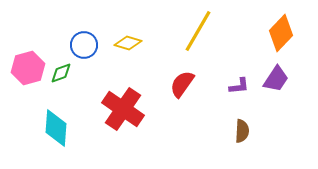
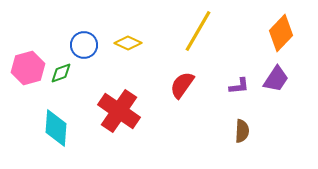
yellow diamond: rotated 8 degrees clockwise
red semicircle: moved 1 px down
red cross: moved 4 px left, 2 px down
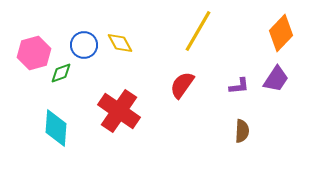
yellow diamond: moved 8 px left; rotated 36 degrees clockwise
pink hexagon: moved 6 px right, 15 px up
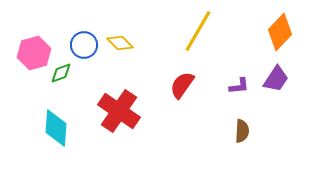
orange diamond: moved 1 px left, 1 px up
yellow diamond: rotated 16 degrees counterclockwise
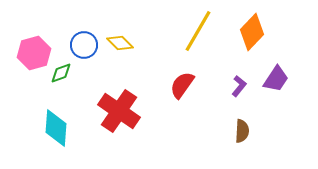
orange diamond: moved 28 px left
purple L-shape: rotated 45 degrees counterclockwise
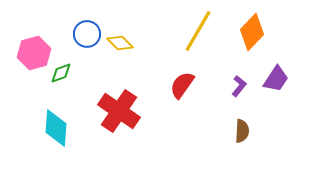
blue circle: moved 3 px right, 11 px up
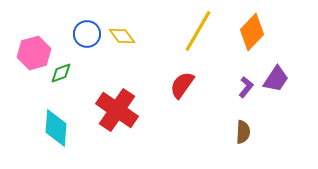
yellow diamond: moved 2 px right, 7 px up; rotated 8 degrees clockwise
purple L-shape: moved 7 px right, 1 px down
red cross: moved 2 px left, 1 px up
brown semicircle: moved 1 px right, 1 px down
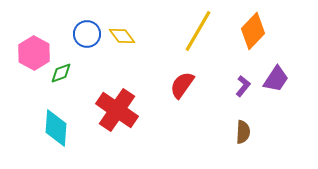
orange diamond: moved 1 px right, 1 px up
pink hexagon: rotated 16 degrees counterclockwise
purple L-shape: moved 3 px left, 1 px up
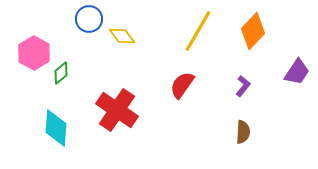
blue circle: moved 2 px right, 15 px up
green diamond: rotated 20 degrees counterclockwise
purple trapezoid: moved 21 px right, 7 px up
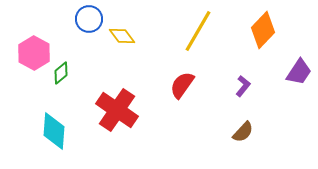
orange diamond: moved 10 px right, 1 px up
purple trapezoid: moved 2 px right
cyan diamond: moved 2 px left, 3 px down
brown semicircle: rotated 40 degrees clockwise
